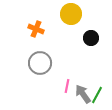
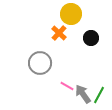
orange cross: moved 23 px right, 4 px down; rotated 21 degrees clockwise
pink line: rotated 72 degrees counterclockwise
green line: moved 2 px right
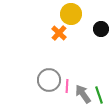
black circle: moved 10 px right, 9 px up
gray circle: moved 9 px right, 17 px down
pink line: rotated 64 degrees clockwise
green line: rotated 48 degrees counterclockwise
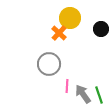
yellow circle: moved 1 px left, 4 px down
gray circle: moved 16 px up
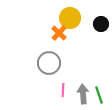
black circle: moved 5 px up
gray circle: moved 1 px up
pink line: moved 4 px left, 4 px down
gray arrow: rotated 30 degrees clockwise
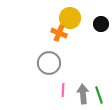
orange cross: rotated 21 degrees counterclockwise
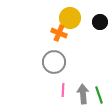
black circle: moved 1 px left, 2 px up
gray circle: moved 5 px right, 1 px up
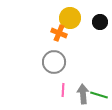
green line: rotated 54 degrees counterclockwise
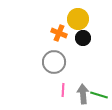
yellow circle: moved 8 px right, 1 px down
black circle: moved 17 px left, 16 px down
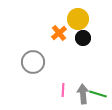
orange cross: rotated 28 degrees clockwise
gray circle: moved 21 px left
green line: moved 1 px left, 1 px up
